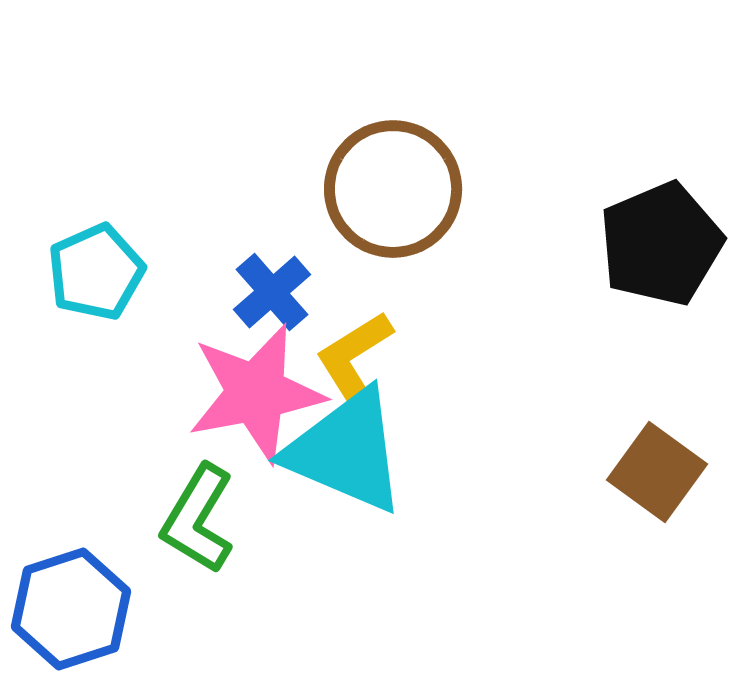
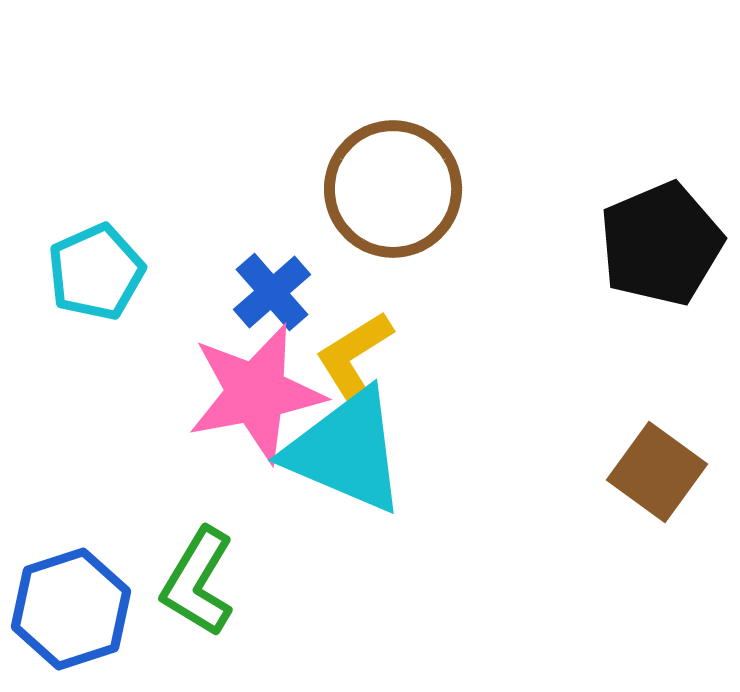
green L-shape: moved 63 px down
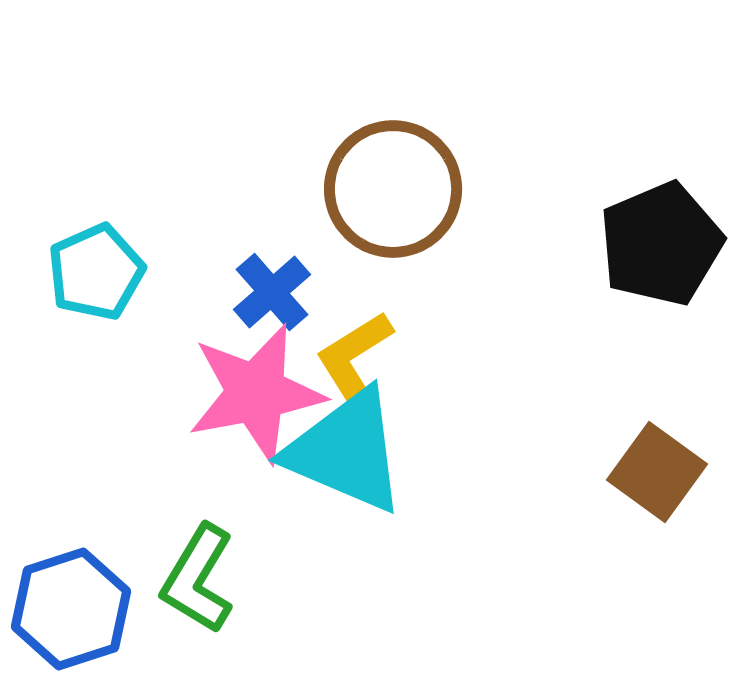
green L-shape: moved 3 px up
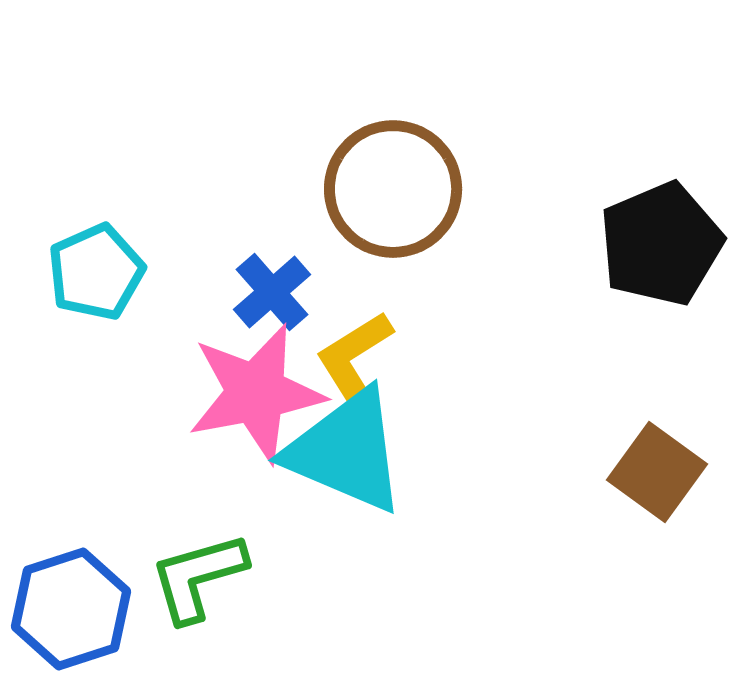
green L-shape: moved 2 px up; rotated 43 degrees clockwise
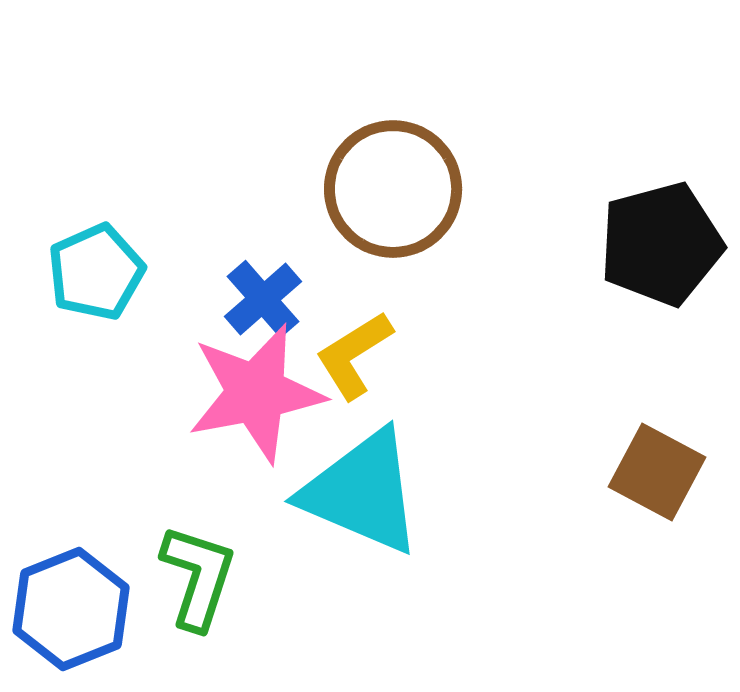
black pentagon: rotated 8 degrees clockwise
blue cross: moved 9 px left, 7 px down
cyan triangle: moved 16 px right, 41 px down
brown square: rotated 8 degrees counterclockwise
green L-shape: rotated 124 degrees clockwise
blue hexagon: rotated 4 degrees counterclockwise
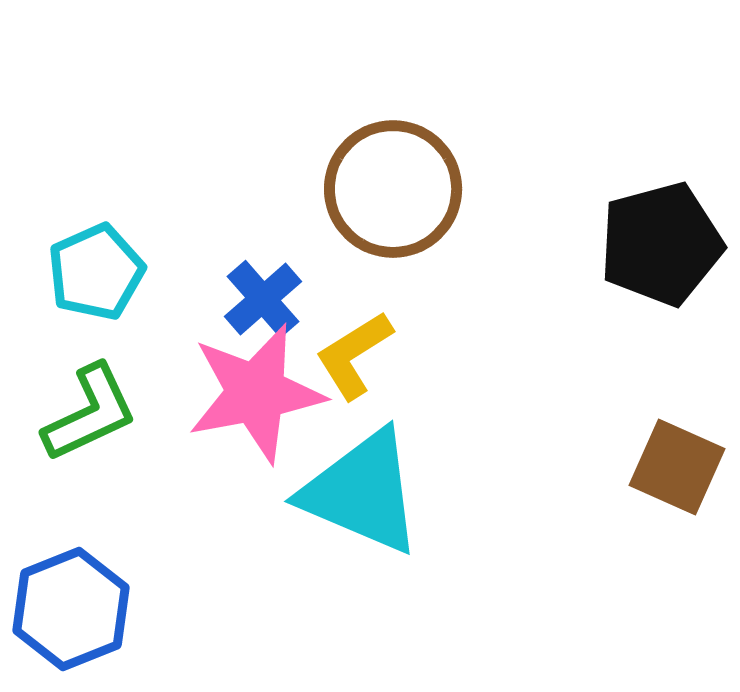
brown square: moved 20 px right, 5 px up; rotated 4 degrees counterclockwise
green L-shape: moved 108 px left, 164 px up; rotated 47 degrees clockwise
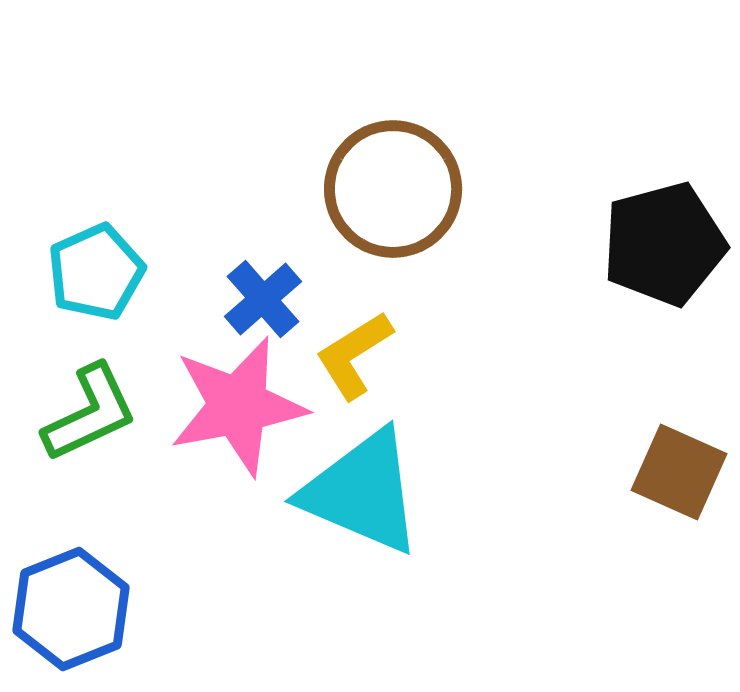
black pentagon: moved 3 px right
pink star: moved 18 px left, 13 px down
brown square: moved 2 px right, 5 px down
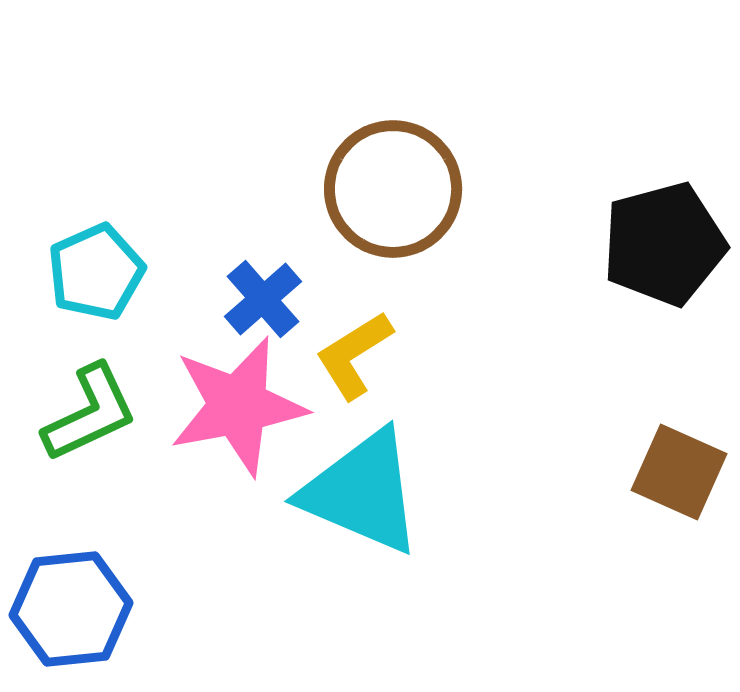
blue hexagon: rotated 16 degrees clockwise
